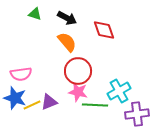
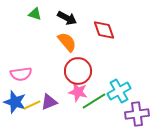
blue star: moved 4 px down
green line: moved 1 px left, 4 px up; rotated 35 degrees counterclockwise
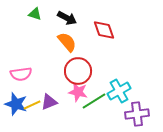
blue star: moved 1 px right, 2 px down
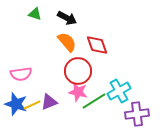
red diamond: moved 7 px left, 15 px down
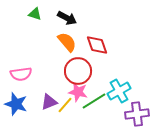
yellow line: moved 33 px right; rotated 24 degrees counterclockwise
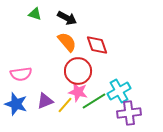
purple triangle: moved 4 px left, 1 px up
purple cross: moved 8 px left, 1 px up
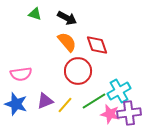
pink star: moved 32 px right, 22 px down
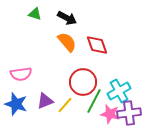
red circle: moved 5 px right, 11 px down
green line: rotated 30 degrees counterclockwise
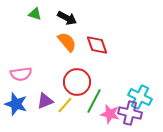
red circle: moved 6 px left
cyan cross: moved 21 px right, 6 px down; rotated 35 degrees counterclockwise
purple cross: moved 1 px right; rotated 20 degrees clockwise
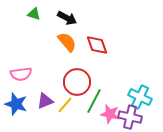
green triangle: moved 1 px left
purple cross: moved 4 px down
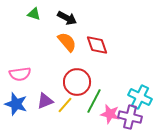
pink semicircle: moved 1 px left
